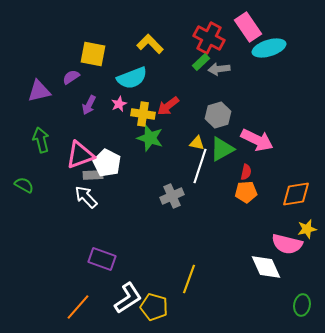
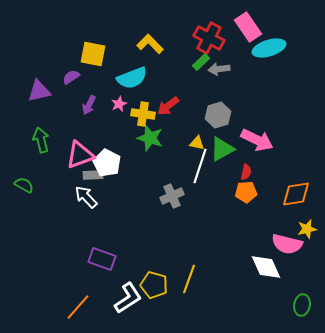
yellow pentagon: moved 22 px up
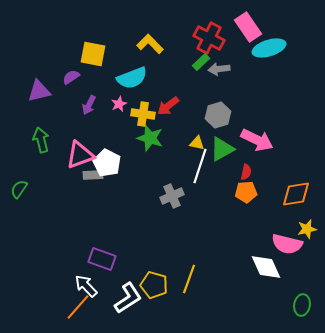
green semicircle: moved 5 px left, 4 px down; rotated 84 degrees counterclockwise
white arrow: moved 89 px down
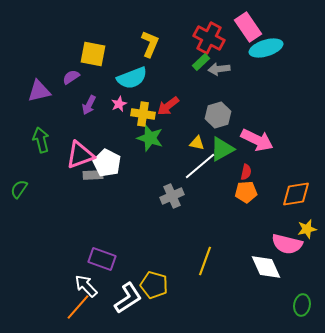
yellow L-shape: rotated 68 degrees clockwise
cyan ellipse: moved 3 px left
white line: rotated 32 degrees clockwise
yellow line: moved 16 px right, 18 px up
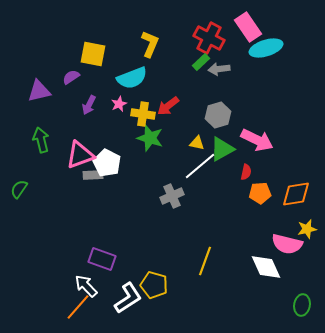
orange pentagon: moved 14 px right, 1 px down
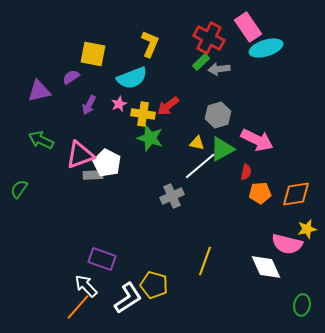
green arrow: rotated 50 degrees counterclockwise
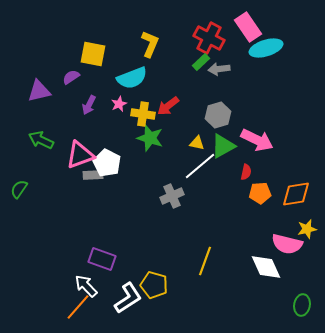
green triangle: moved 1 px right, 3 px up
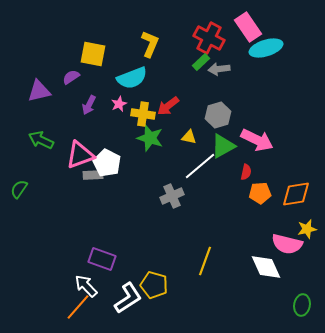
yellow triangle: moved 8 px left, 6 px up
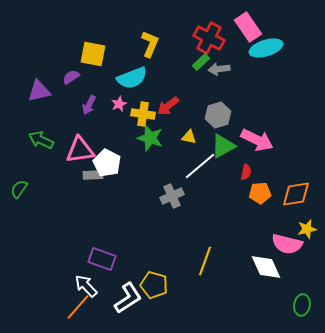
pink triangle: moved 5 px up; rotated 12 degrees clockwise
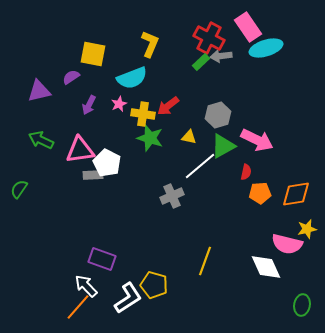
gray arrow: moved 2 px right, 13 px up
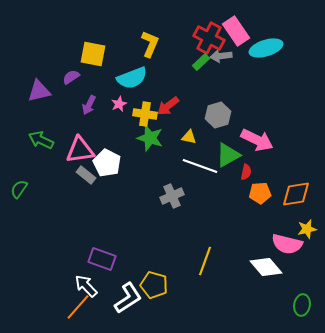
pink rectangle: moved 12 px left, 4 px down
yellow cross: moved 2 px right
green triangle: moved 5 px right, 9 px down
white line: rotated 60 degrees clockwise
gray rectangle: moved 7 px left; rotated 42 degrees clockwise
white diamond: rotated 16 degrees counterclockwise
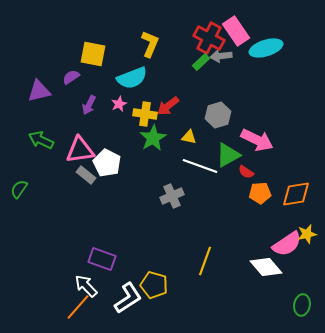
green star: moved 3 px right; rotated 24 degrees clockwise
red semicircle: rotated 112 degrees clockwise
yellow star: moved 5 px down
pink semicircle: rotated 48 degrees counterclockwise
